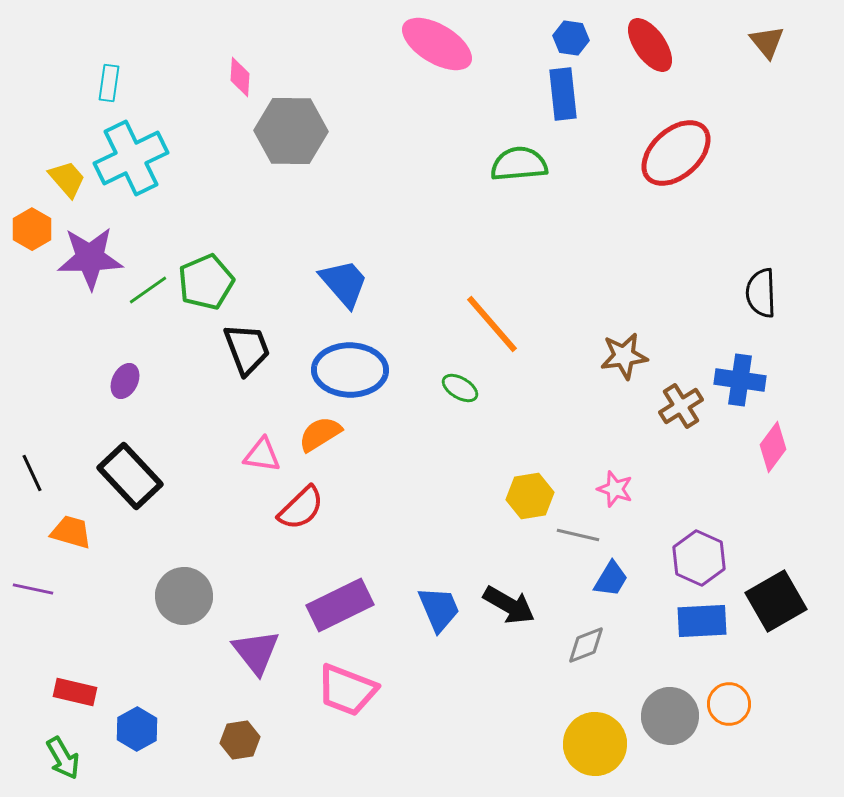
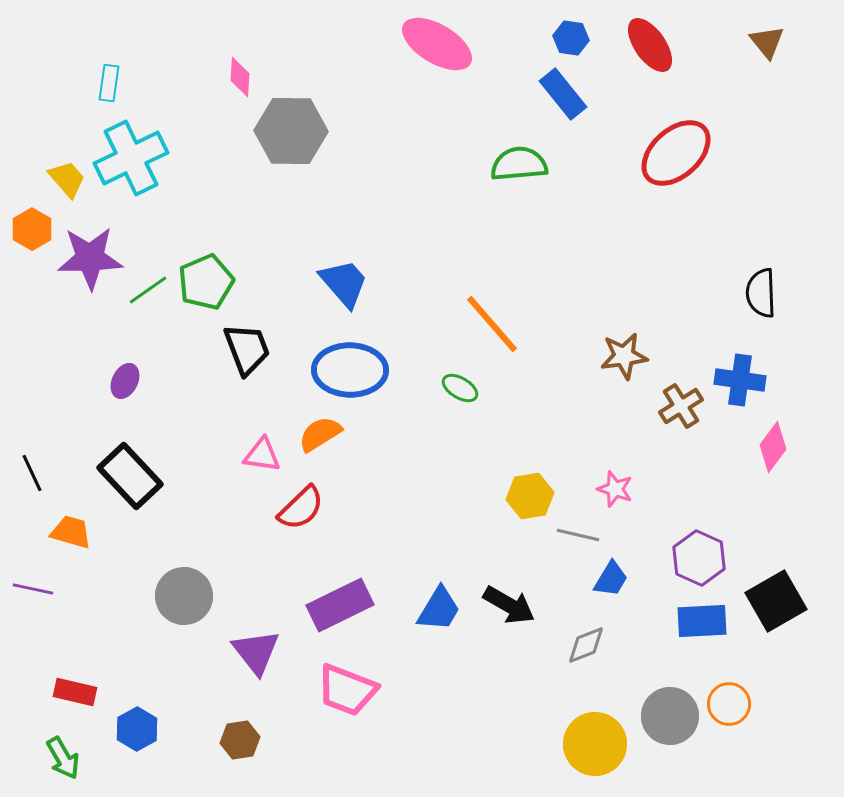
blue rectangle at (563, 94): rotated 33 degrees counterclockwise
blue trapezoid at (439, 609): rotated 54 degrees clockwise
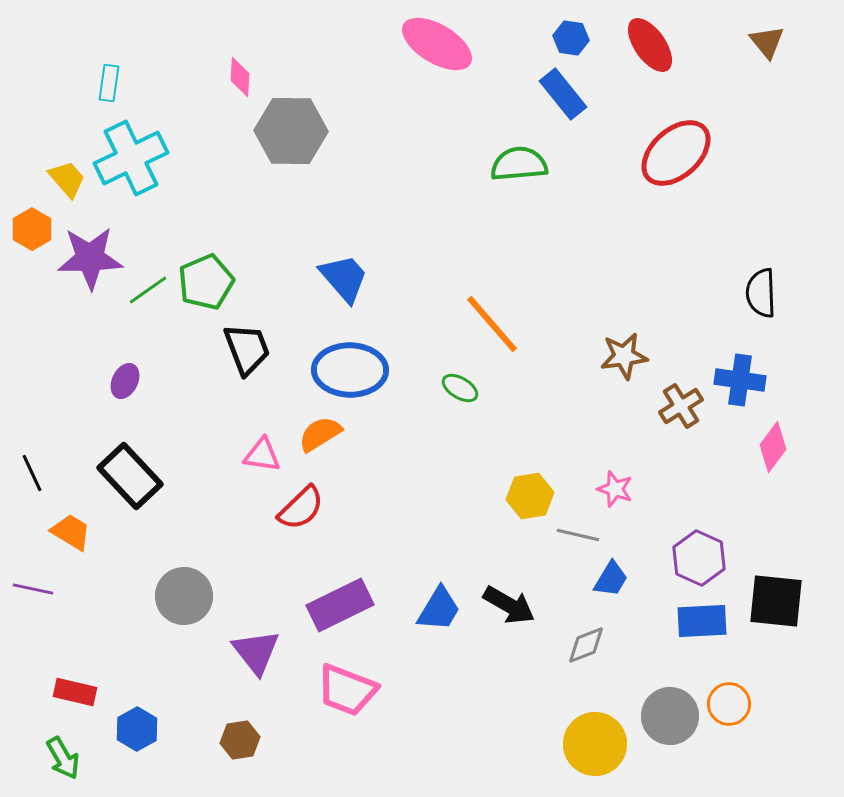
blue trapezoid at (344, 283): moved 5 px up
orange trapezoid at (71, 532): rotated 15 degrees clockwise
black square at (776, 601): rotated 36 degrees clockwise
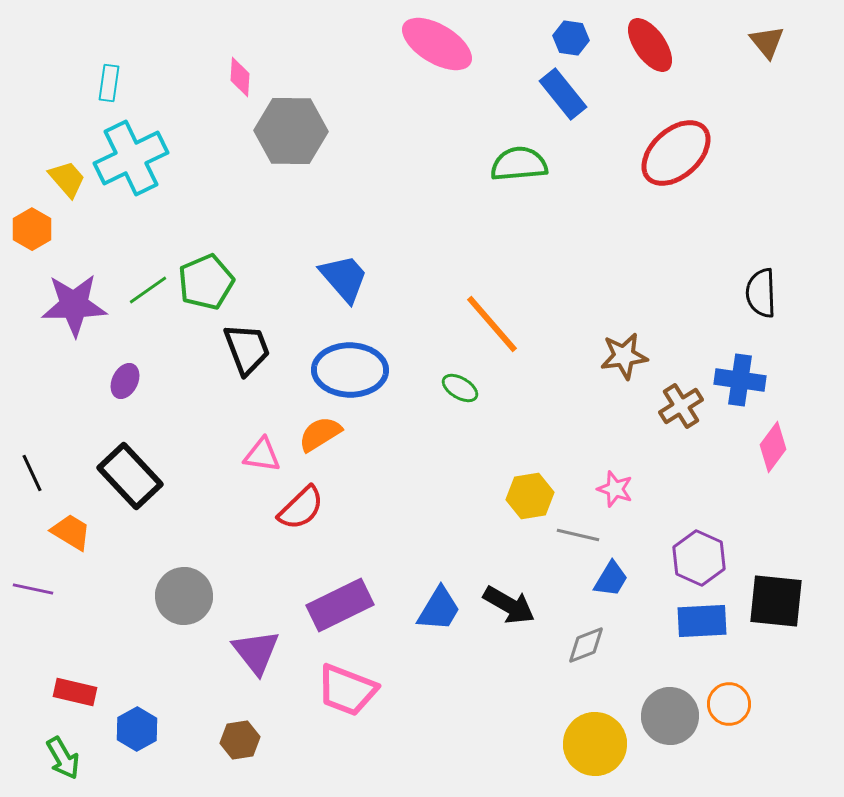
purple star at (90, 258): moved 16 px left, 47 px down
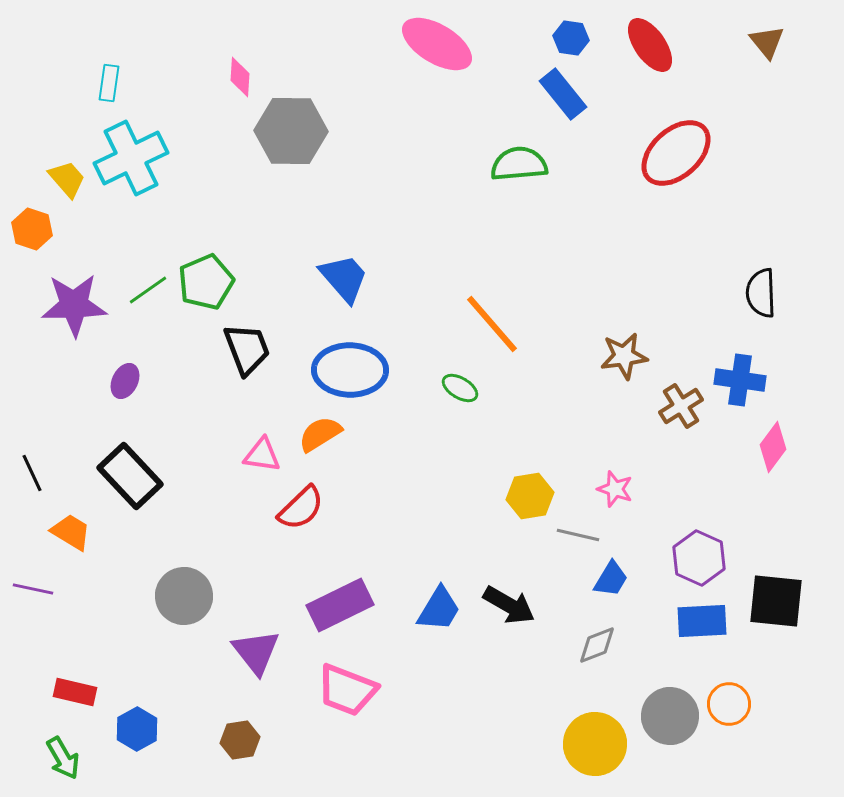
orange hexagon at (32, 229): rotated 12 degrees counterclockwise
gray diamond at (586, 645): moved 11 px right
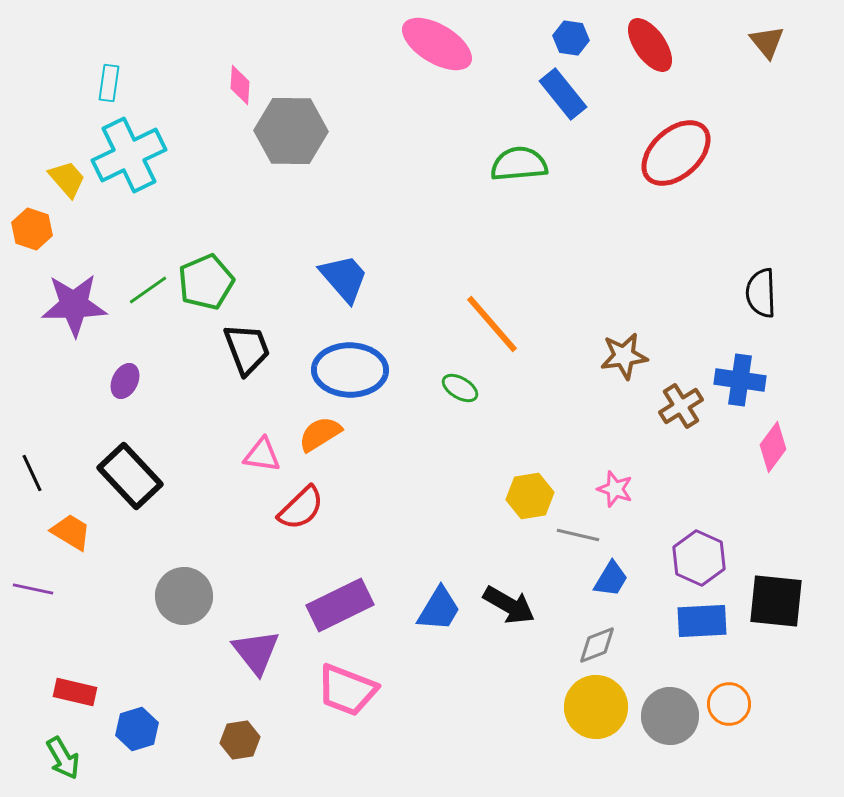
pink diamond at (240, 77): moved 8 px down
cyan cross at (131, 158): moved 2 px left, 3 px up
blue hexagon at (137, 729): rotated 12 degrees clockwise
yellow circle at (595, 744): moved 1 px right, 37 px up
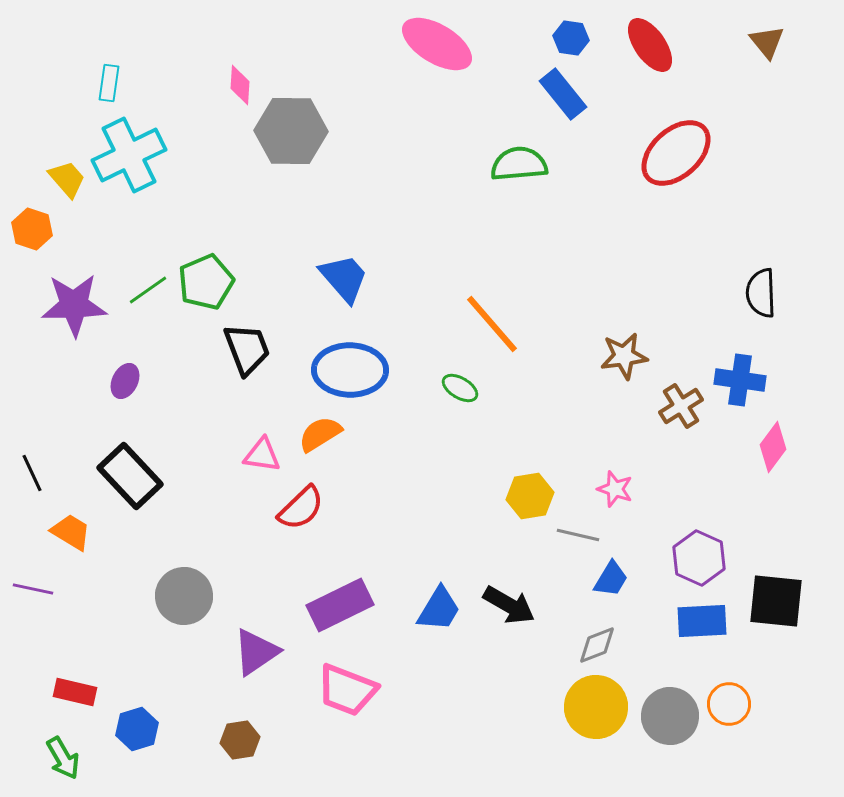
purple triangle at (256, 652): rotated 34 degrees clockwise
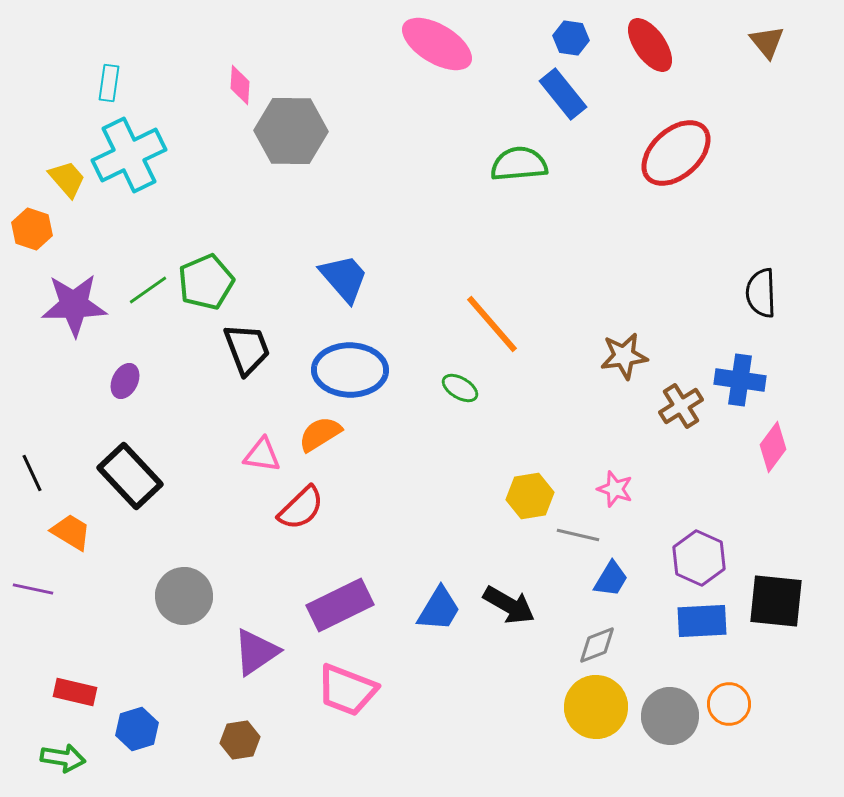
green arrow at (63, 758): rotated 51 degrees counterclockwise
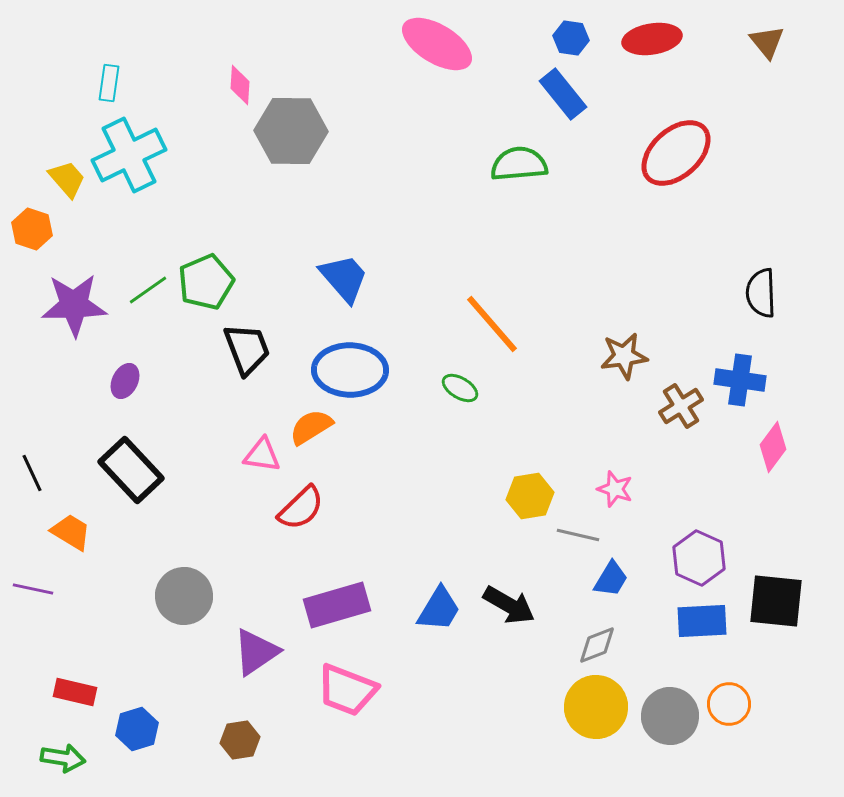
red ellipse at (650, 45): moved 2 px right, 6 px up; rotated 64 degrees counterclockwise
orange semicircle at (320, 434): moved 9 px left, 7 px up
black rectangle at (130, 476): moved 1 px right, 6 px up
purple rectangle at (340, 605): moved 3 px left; rotated 10 degrees clockwise
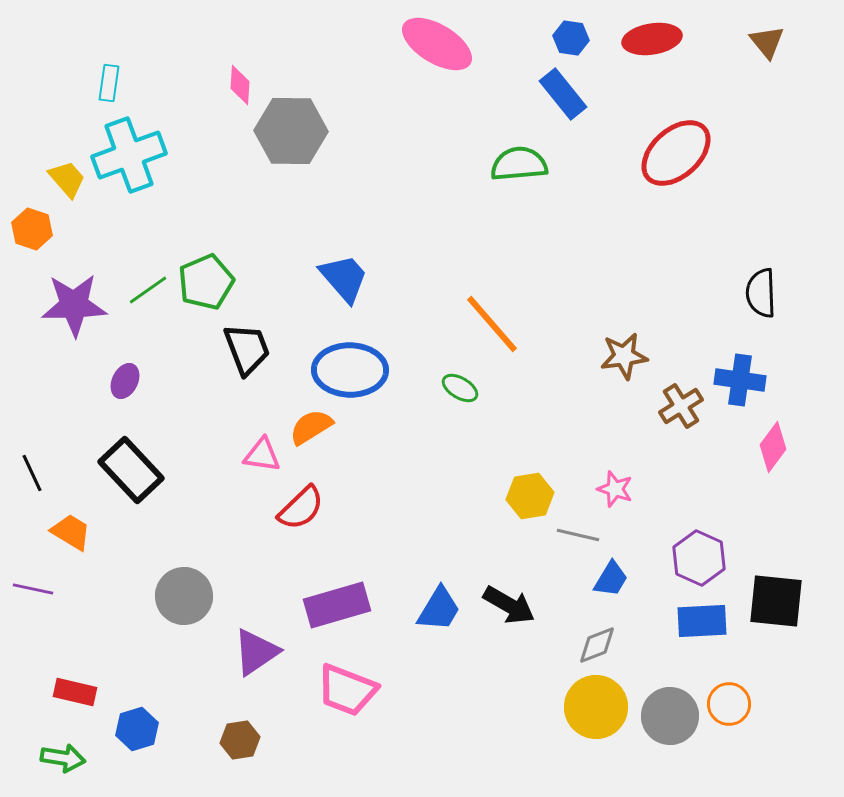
cyan cross at (129, 155): rotated 6 degrees clockwise
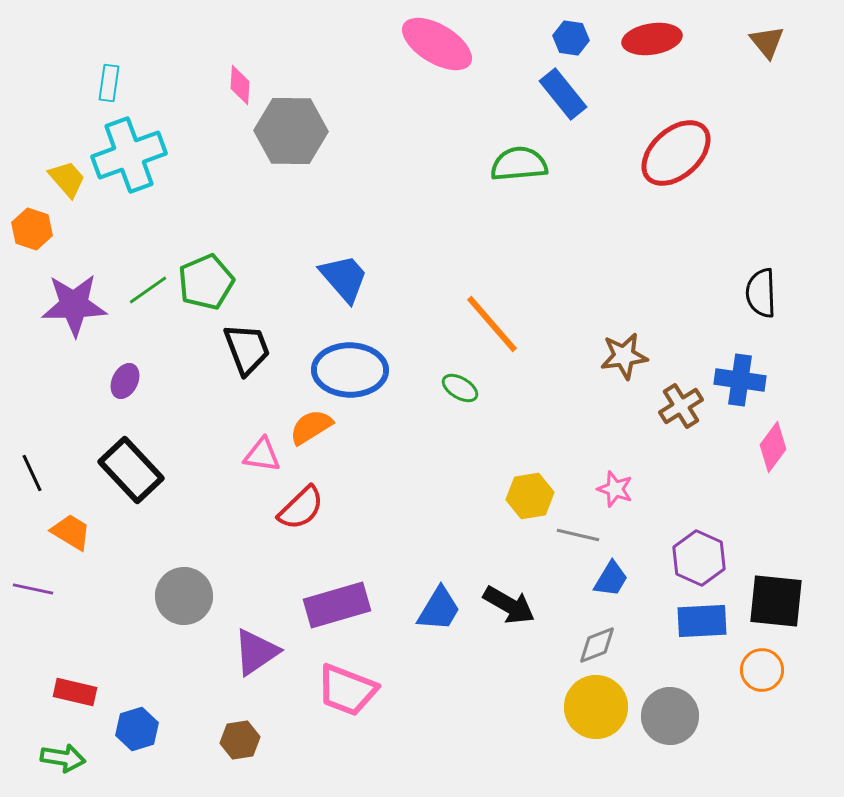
orange circle at (729, 704): moved 33 px right, 34 px up
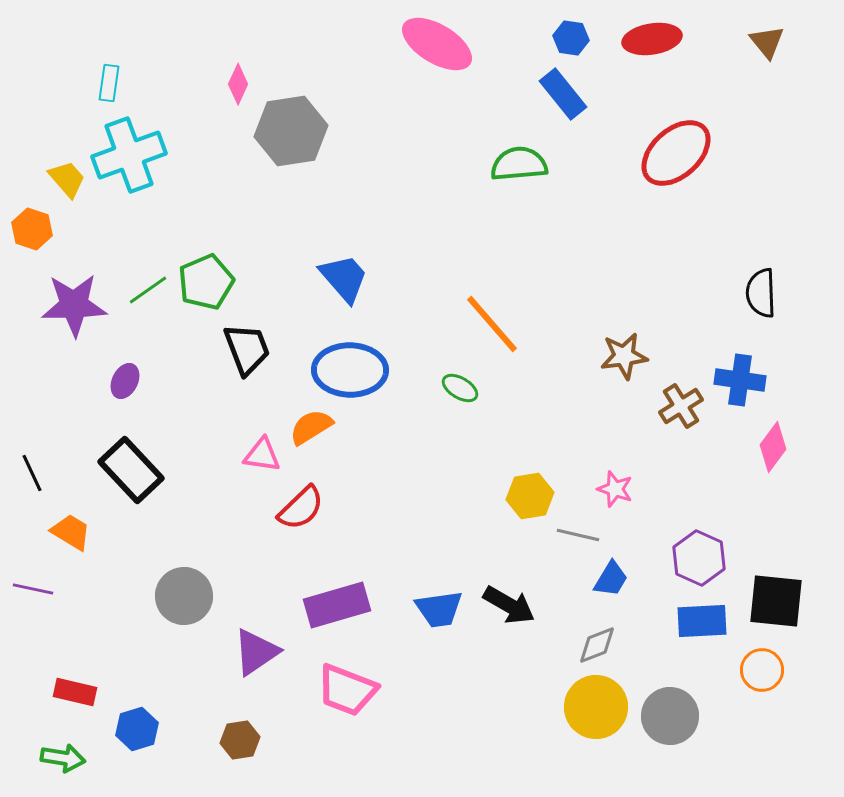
pink diamond at (240, 85): moved 2 px left, 1 px up; rotated 21 degrees clockwise
gray hexagon at (291, 131): rotated 10 degrees counterclockwise
blue trapezoid at (439, 609): rotated 51 degrees clockwise
